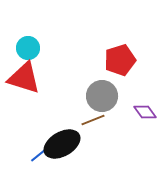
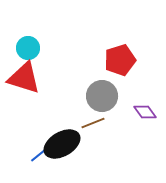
brown line: moved 3 px down
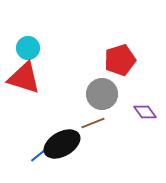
gray circle: moved 2 px up
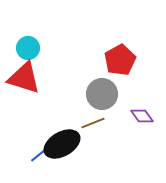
red pentagon: rotated 12 degrees counterclockwise
purple diamond: moved 3 px left, 4 px down
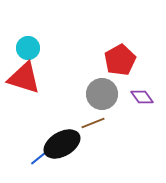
purple diamond: moved 19 px up
blue line: moved 3 px down
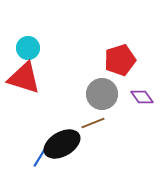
red pentagon: rotated 12 degrees clockwise
blue line: rotated 20 degrees counterclockwise
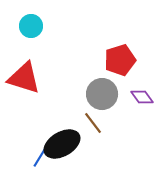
cyan circle: moved 3 px right, 22 px up
brown line: rotated 75 degrees clockwise
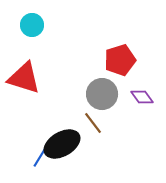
cyan circle: moved 1 px right, 1 px up
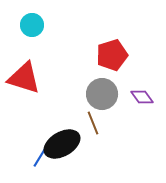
red pentagon: moved 8 px left, 5 px up
brown line: rotated 15 degrees clockwise
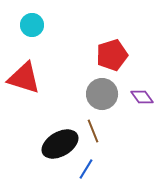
brown line: moved 8 px down
black ellipse: moved 2 px left
blue line: moved 46 px right, 12 px down
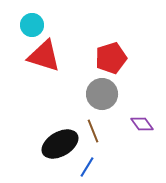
red pentagon: moved 1 px left, 3 px down
red triangle: moved 20 px right, 22 px up
purple diamond: moved 27 px down
blue line: moved 1 px right, 2 px up
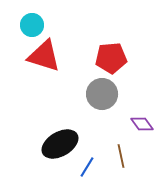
red pentagon: rotated 12 degrees clockwise
brown line: moved 28 px right, 25 px down; rotated 10 degrees clockwise
